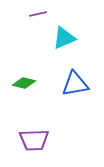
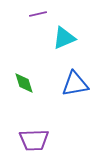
green diamond: rotated 60 degrees clockwise
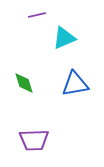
purple line: moved 1 px left, 1 px down
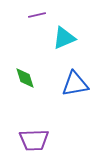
green diamond: moved 1 px right, 5 px up
